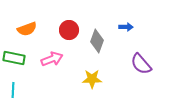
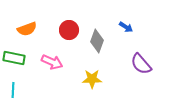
blue arrow: rotated 32 degrees clockwise
pink arrow: moved 3 px down; rotated 45 degrees clockwise
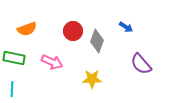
red circle: moved 4 px right, 1 px down
cyan line: moved 1 px left, 1 px up
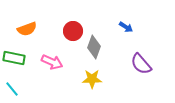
gray diamond: moved 3 px left, 6 px down
cyan line: rotated 42 degrees counterclockwise
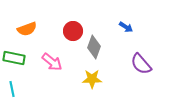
pink arrow: rotated 15 degrees clockwise
cyan line: rotated 28 degrees clockwise
